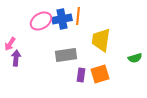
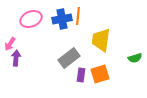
pink ellipse: moved 10 px left, 2 px up; rotated 10 degrees clockwise
gray rectangle: moved 3 px right, 3 px down; rotated 30 degrees counterclockwise
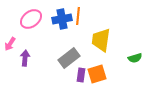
pink ellipse: rotated 15 degrees counterclockwise
purple arrow: moved 9 px right
orange square: moved 3 px left
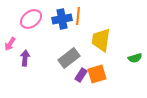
purple rectangle: rotated 24 degrees clockwise
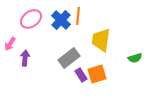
blue cross: moved 1 px left, 1 px down; rotated 36 degrees counterclockwise
purple rectangle: rotated 64 degrees counterclockwise
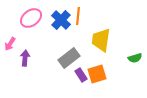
pink ellipse: moved 1 px up
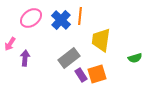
orange line: moved 2 px right
